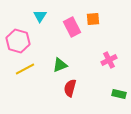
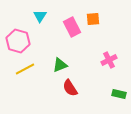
red semicircle: rotated 48 degrees counterclockwise
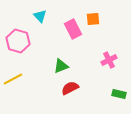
cyan triangle: rotated 16 degrees counterclockwise
pink rectangle: moved 1 px right, 2 px down
green triangle: moved 1 px right, 1 px down
yellow line: moved 12 px left, 10 px down
red semicircle: rotated 96 degrees clockwise
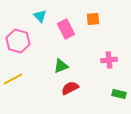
pink rectangle: moved 7 px left
pink cross: rotated 21 degrees clockwise
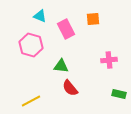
cyan triangle: rotated 24 degrees counterclockwise
pink hexagon: moved 13 px right, 4 px down
green triangle: rotated 28 degrees clockwise
yellow line: moved 18 px right, 22 px down
red semicircle: rotated 102 degrees counterclockwise
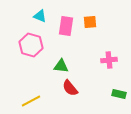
orange square: moved 3 px left, 3 px down
pink rectangle: moved 3 px up; rotated 36 degrees clockwise
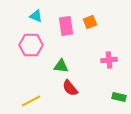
cyan triangle: moved 4 px left
orange square: rotated 16 degrees counterclockwise
pink rectangle: rotated 18 degrees counterclockwise
pink hexagon: rotated 15 degrees counterclockwise
green rectangle: moved 3 px down
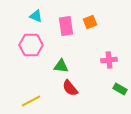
green rectangle: moved 1 px right, 8 px up; rotated 16 degrees clockwise
